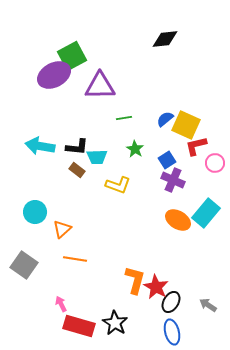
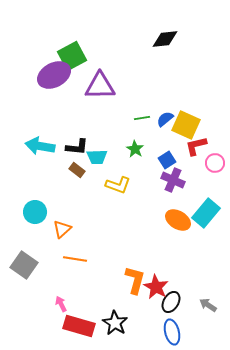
green line: moved 18 px right
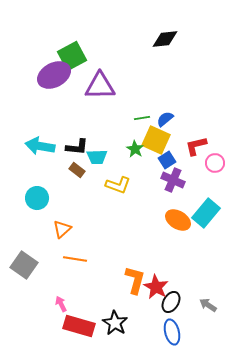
yellow square: moved 30 px left, 15 px down
cyan circle: moved 2 px right, 14 px up
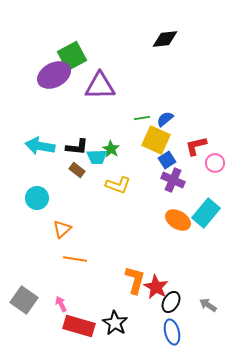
green star: moved 24 px left
gray square: moved 35 px down
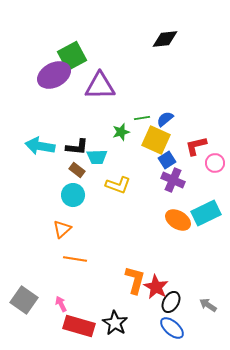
green star: moved 10 px right, 17 px up; rotated 24 degrees clockwise
cyan circle: moved 36 px right, 3 px up
cyan rectangle: rotated 24 degrees clockwise
blue ellipse: moved 4 px up; rotated 35 degrees counterclockwise
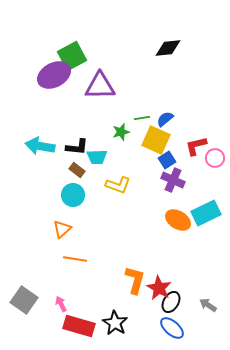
black diamond: moved 3 px right, 9 px down
pink circle: moved 5 px up
red star: moved 3 px right, 1 px down
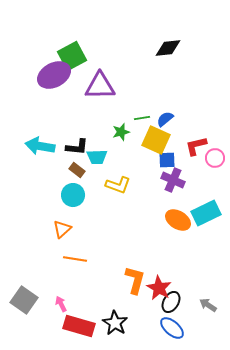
blue square: rotated 30 degrees clockwise
